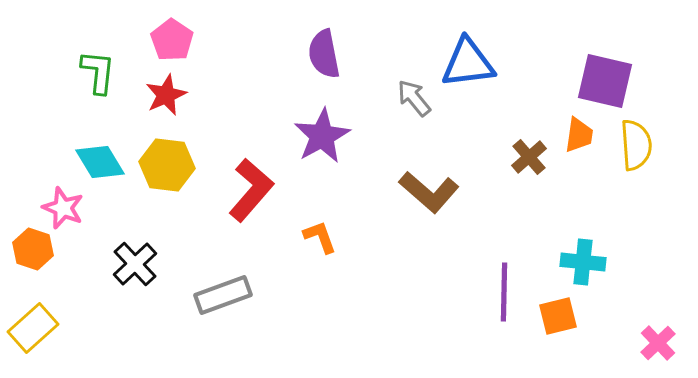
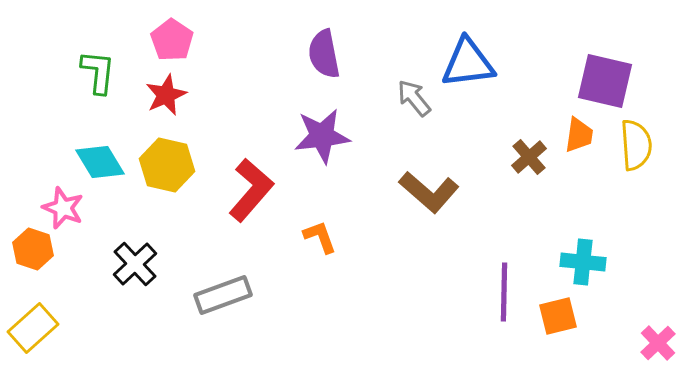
purple star: rotated 22 degrees clockwise
yellow hexagon: rotated 6 degrees clockwise
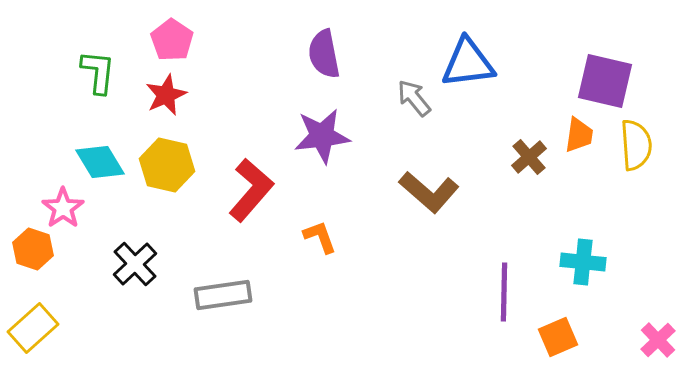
pink star: rotated 15 degrees clockwise
gray rectangle: rotated 12 degrees clockwise
orange square: moved 21 px down; rotated 9 degrees counterclockwise
pink cross: moved 3 px up
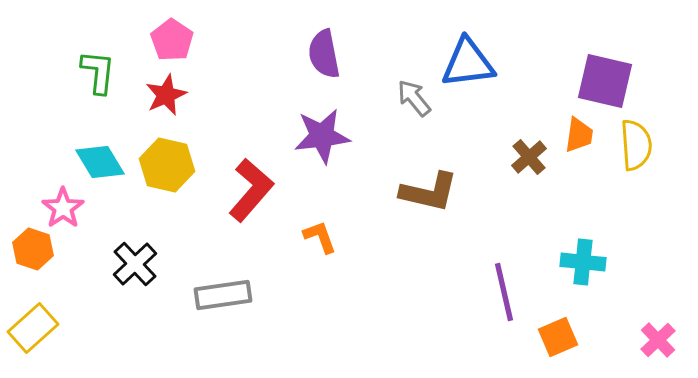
brown L-shape: rotated 28 degrees counterclockwise
purple line: rotated 14 degrees counterclockwise
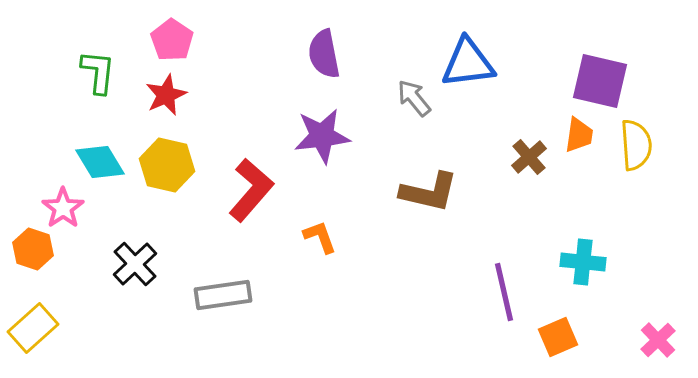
purple square: moved 5 px left
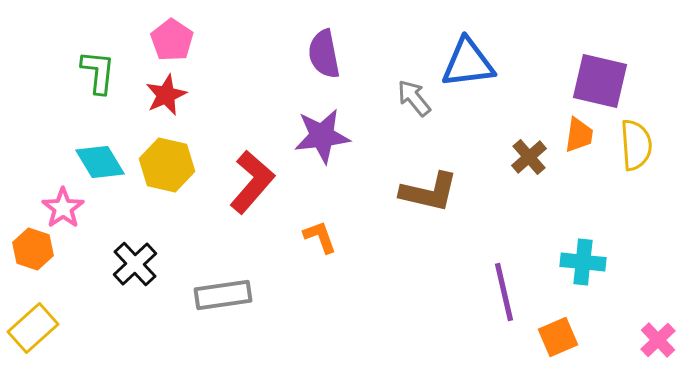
red L-shape: moved 1 px right, 8 px up
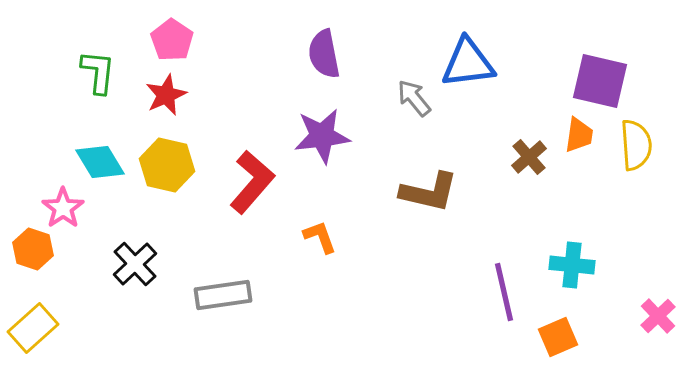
cyan cross: moved 11 px left, 3 px down
pink cross: moved 24 px up
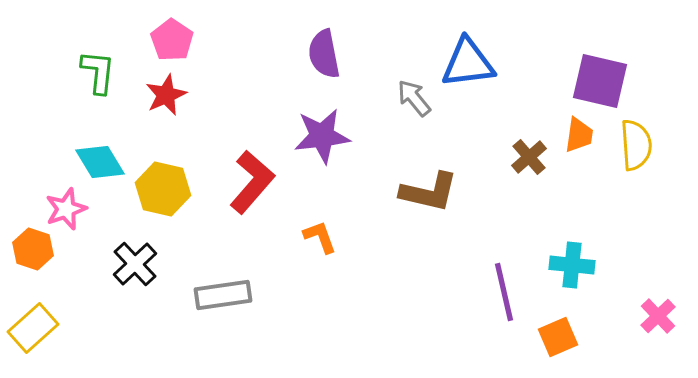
yellow hexagon: moved 4 px left, 24 px down
pink star: moved 3 px right, 1 px down; rotated 15 degrees clockwise
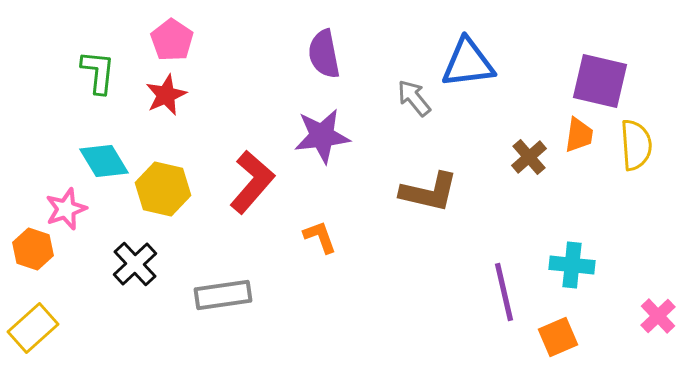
cyan diamond: moved 4 px right, 1 px up
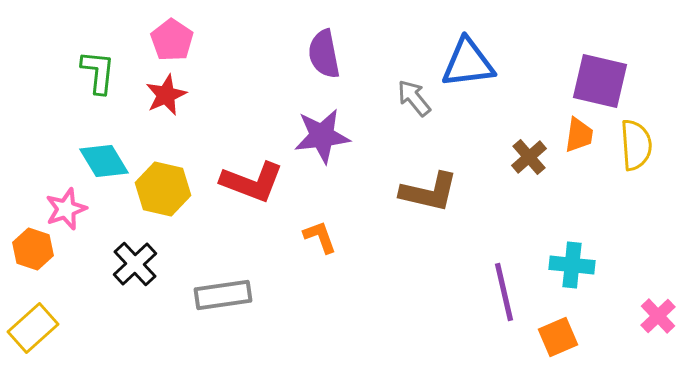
red L-shape: rotated 70 degrees clockwise
